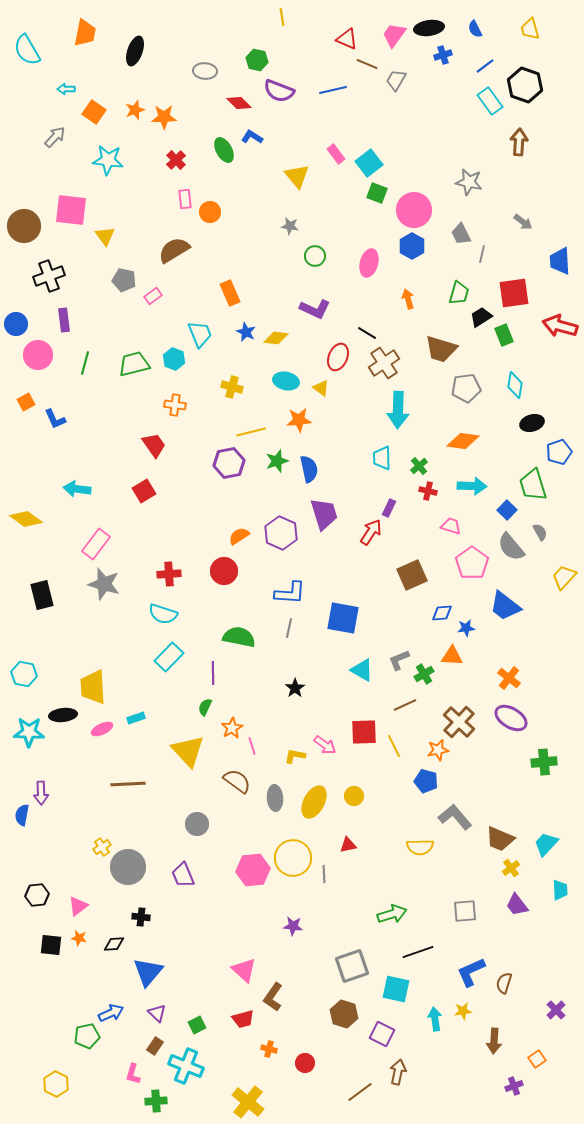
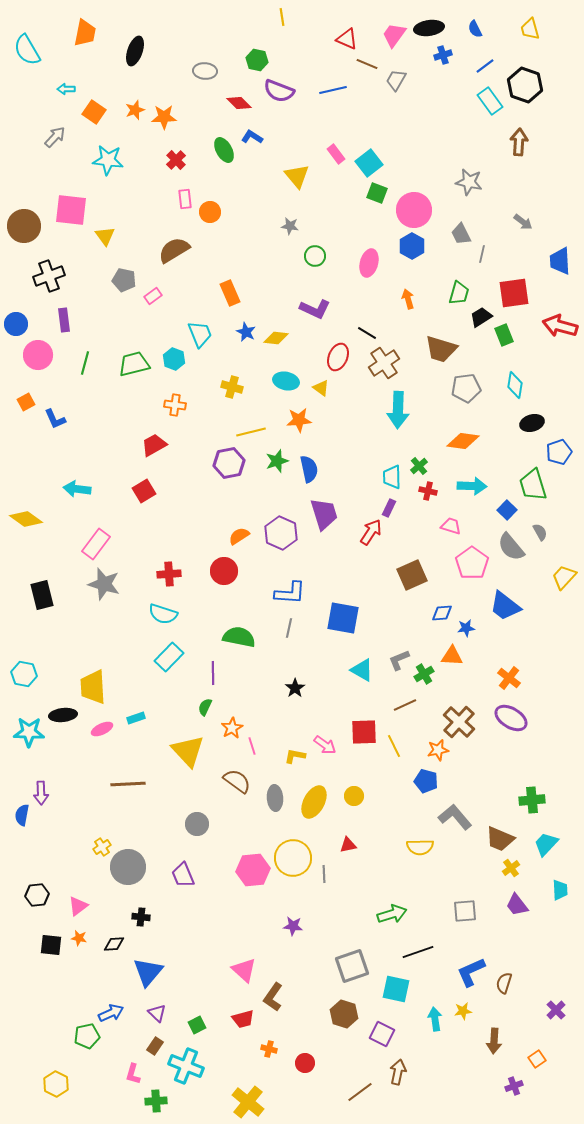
red trapezoid at (154, 445): rotated 84 degrees counterclockwise
cyan trapezoid at (382, 458): moved 10 px right, 19 px down
green cross at (544, 762): moved 12 px left, 38 px down
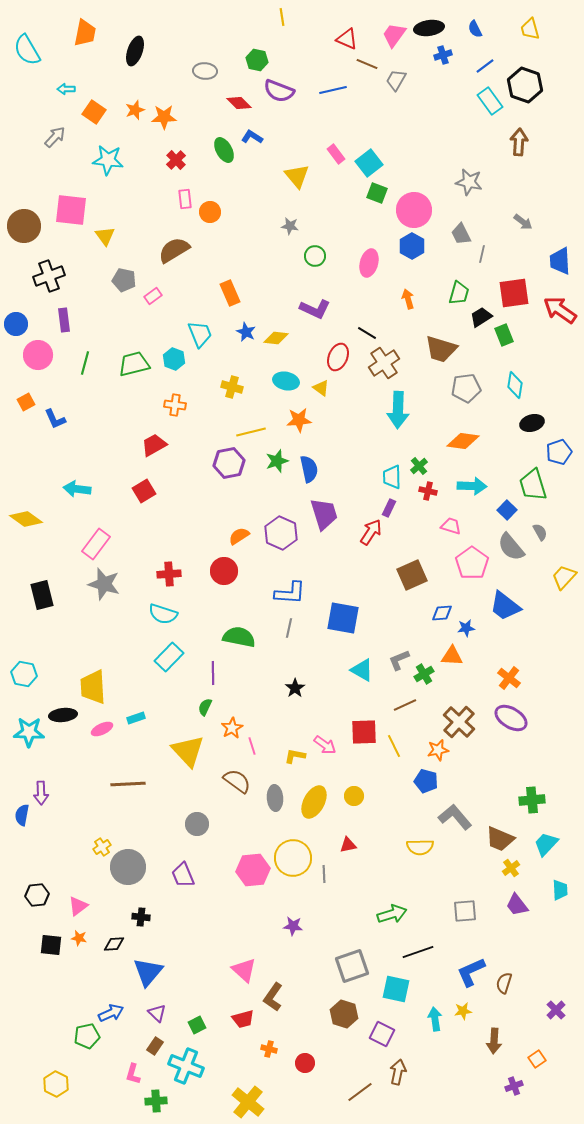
red arrow at (560, 326): moved 16 px up; rotated 20 degrees clockwise
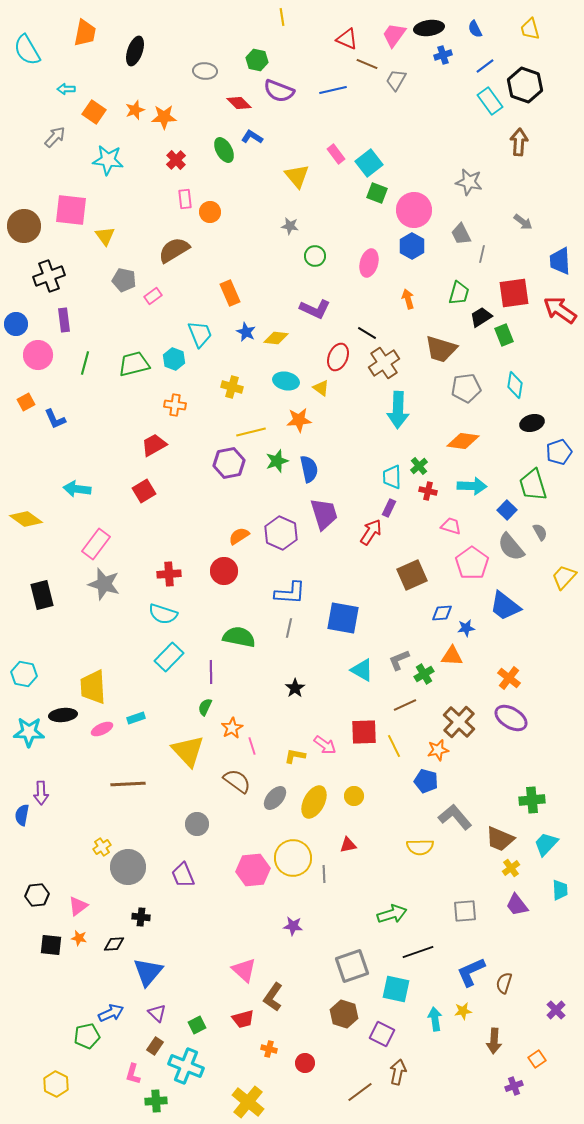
purple line at (213, 673): moved 2 px left, 1 px up
gray ellipse at (275, 798): rotated 45 degrees clockwise
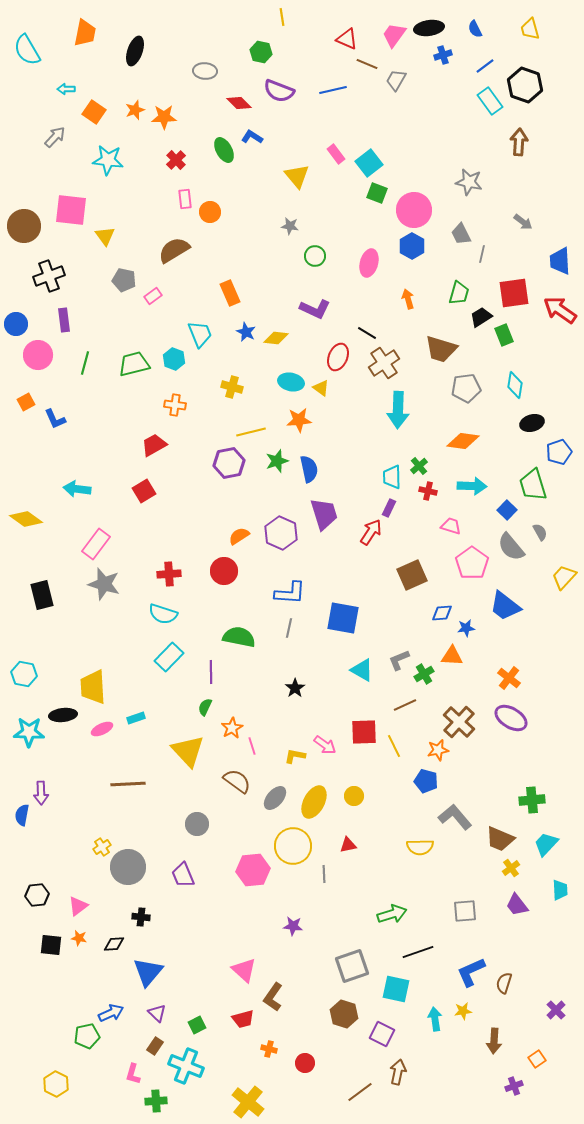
green hexagon at (257, 60): moved 4 px right, 8 px up
cyan ellipse at (286, 381): moved 5 px right, 1 px down
yellow circle at (293, 858): moved 12 px up
